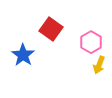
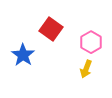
yellow arrow: moved 13 px left, 4 px down
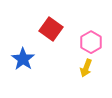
blue star: moved 4 px down
yellow arrow: moved 1 px up
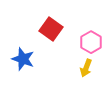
blue star: rotated 15 degrees counterclockwise
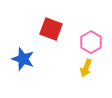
red square: rotated 15 degrees counterclockwise
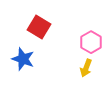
red square: moved 12 px left, 2 px up; rotated 10 degrees clockwise
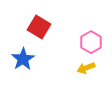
blue star: rotated 20 degrees clockwise
yellow arrow: rotated 48 degrees clockwise
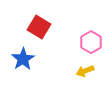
yellow arrow: moved 1 px left, 3 px down
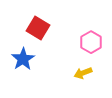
red square: moved 1 px left, 1 px down
yellow arrow: moved 2 px left, 2 px down
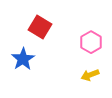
red square: moved 2 px right, 1 px up
yellow arrow: moved 7 px right, 2 px down
